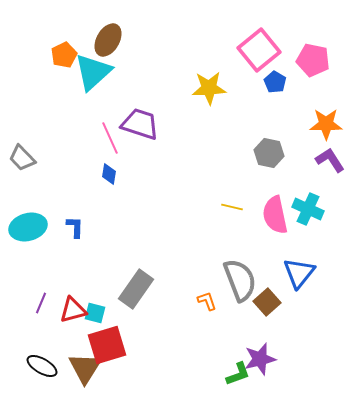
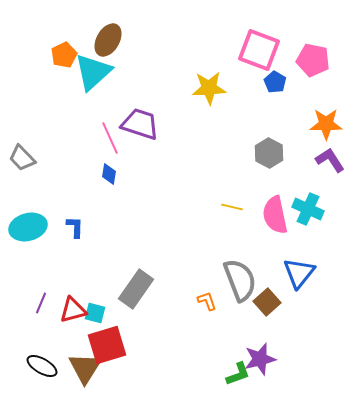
pink square: rotated 30 degrees counterclockwise
gray hexagon: rotated 16 degrees clockwise
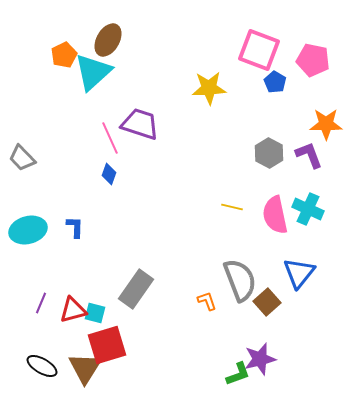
purple L-shape: moved 21 px left, 5 px up; rotated 12 degrees clockwise
blue diamond: rotated 10 degrees clockwise
cyan ellipse: moved 3 px down
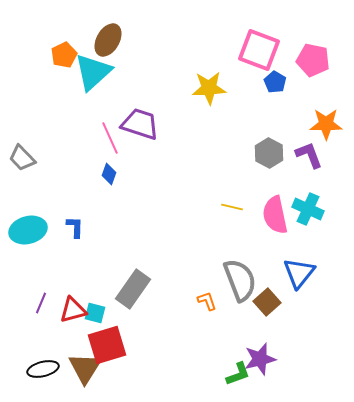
gray rectangle: moved 3 px left
black ellipse: moved 1 px right, 3 px down; rotated 44 degrees counterclockwise
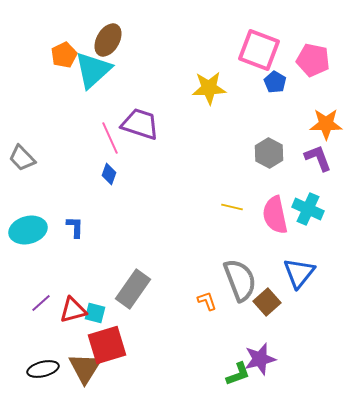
cyan triangle: moved 2 px up
purple L-shape: moved 9 px right, 3 px down
purple line: rotated 25 degrees clockwise
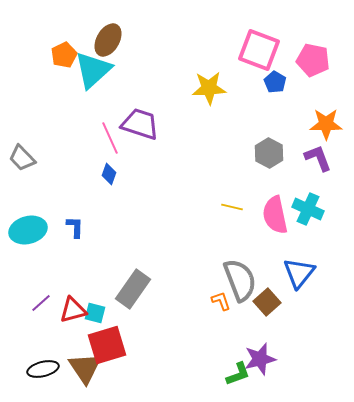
orange L-shape: moved 14 px right
brown triangle: rotated 6 degrees counterclockwise
